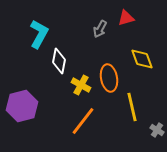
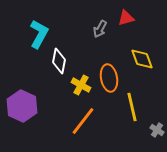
purple hexagon: rotated 20 degrees counterclockwise
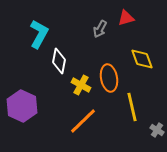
orange line: rotated 8 degrees clockwise
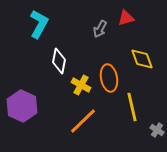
cyan L-shape: moved 10 px up
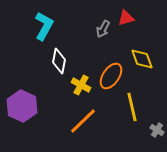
cyan L-shape: moved 5 px right, 2 px down
gray arrow: moved 3 px right
orange ellipse: moved 2 px right, 2 px up; rotated 44 degrees clockwise
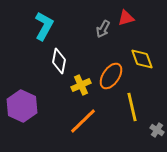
yellow cross: rotated 36 degrees clockwise
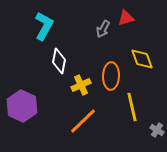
orange ellipse: rotated 32 degrees counterclockwise
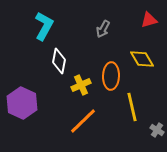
red triangle: moved 23 px right, 2 px down
yellow diamond: rotated 10 degrees counterclockwise
purple hexagon: moved 3 px up
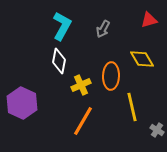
cyan L-shape: moved 18 px right
orange line: rotated 16 degrees counterclockwise
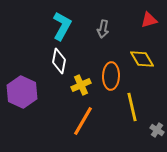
gray arrow: rotated 18 degrees counterclockwise
purple hexagon: moved 11 px up
